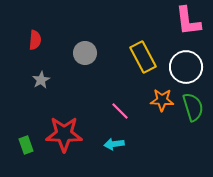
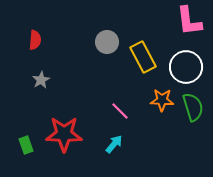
pink L-shape: moved 1 px right
gray circle: moved 22 px right, 11 px up
cyan arrow: rotated 138 degrees clockwise
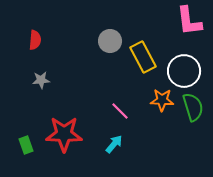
gray circle: moved 3 px right, 1 px up
white circle: moved 2 px left, 4 px down
gray star: rotated 24 degrees clockwise
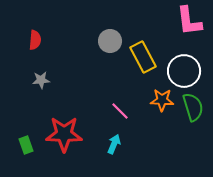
cyan arrow: rotated 18 degrees counterclockwise
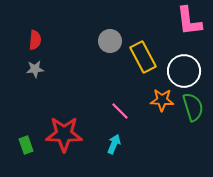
gray star: moved 6 px left, 11 px up
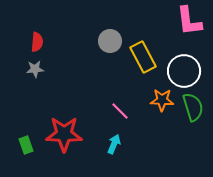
red semicircle: moved 2 px right, 2 px down
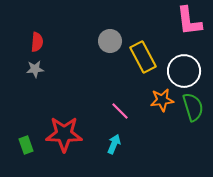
orange star: rotated 10 degrees counterclockwise
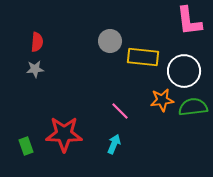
yellow rectangle: rotated 56 degrees counterclockwise
green semicircle: rotated 80 degrees counterclockwise
green rectangle: moved 1 px down
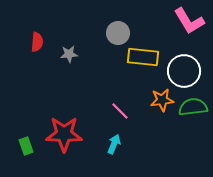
pink L-shape: rotated 24 degrees counterclockwise
gray circle: moved 8 px right, 8 px up
gray star: moved 34 px right, 15 px up
